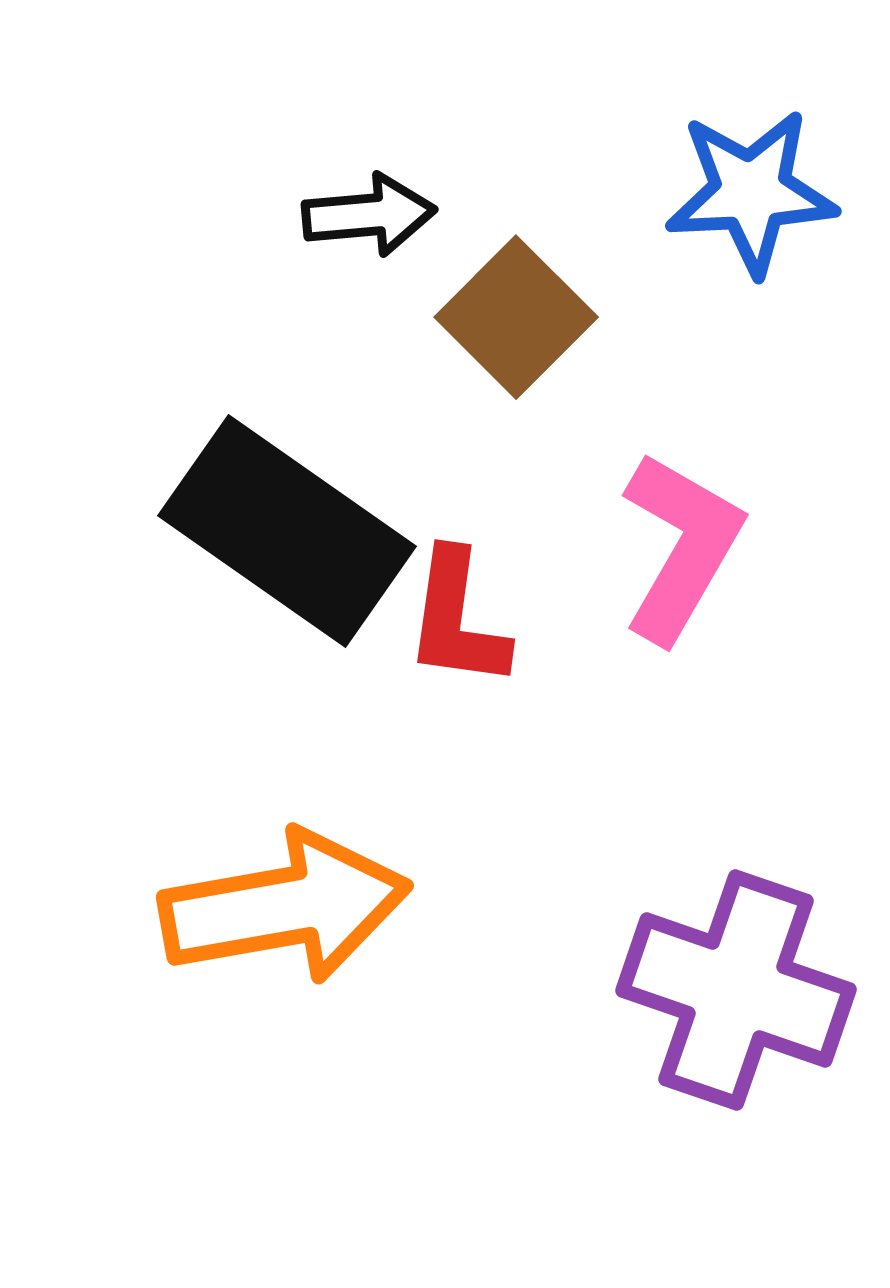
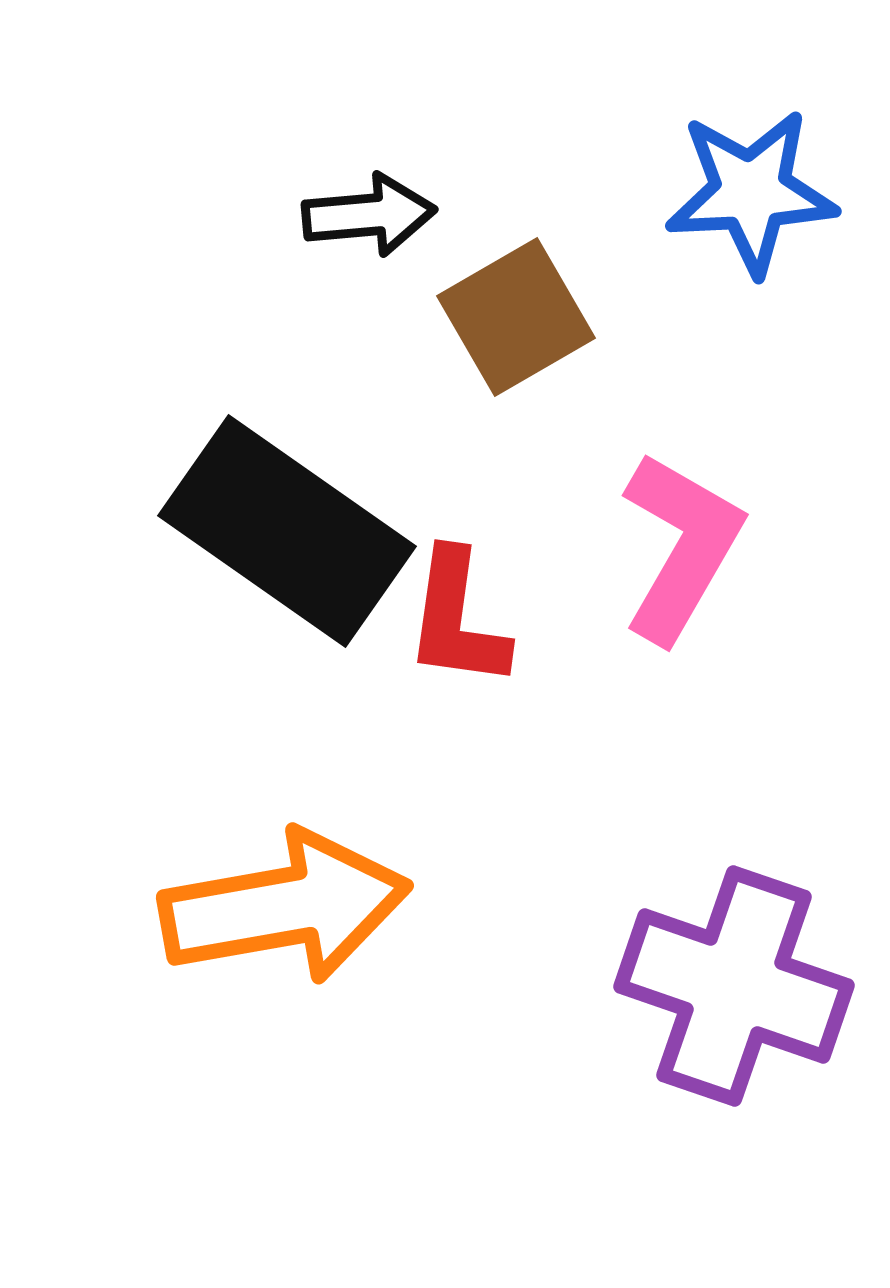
brown square: rotated 15 degrees clockwise
purple cross: moved 2 px left, 4 px up
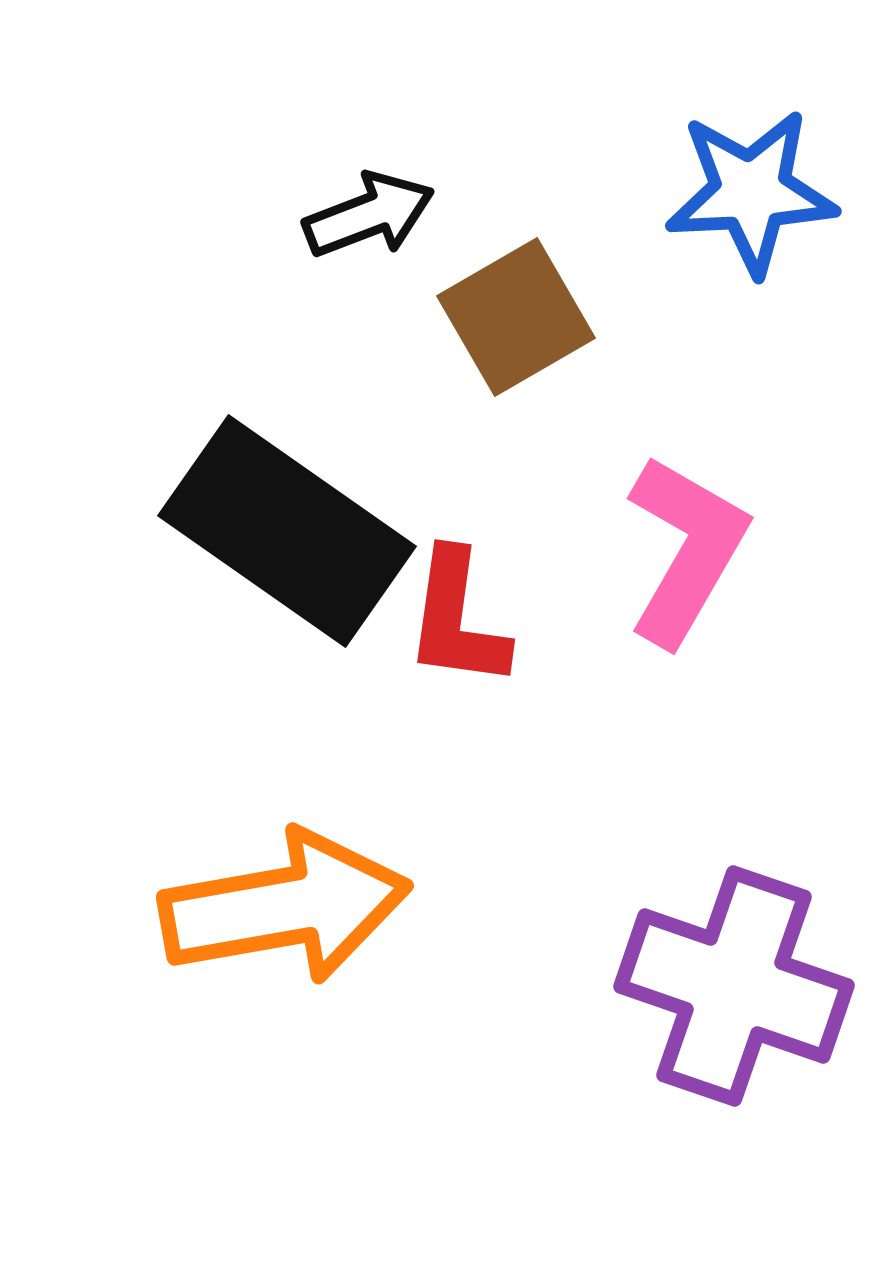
black arrow: rotated 16 degrees counterclockwise
pink L-shape: moved 5 px right, 3 px down
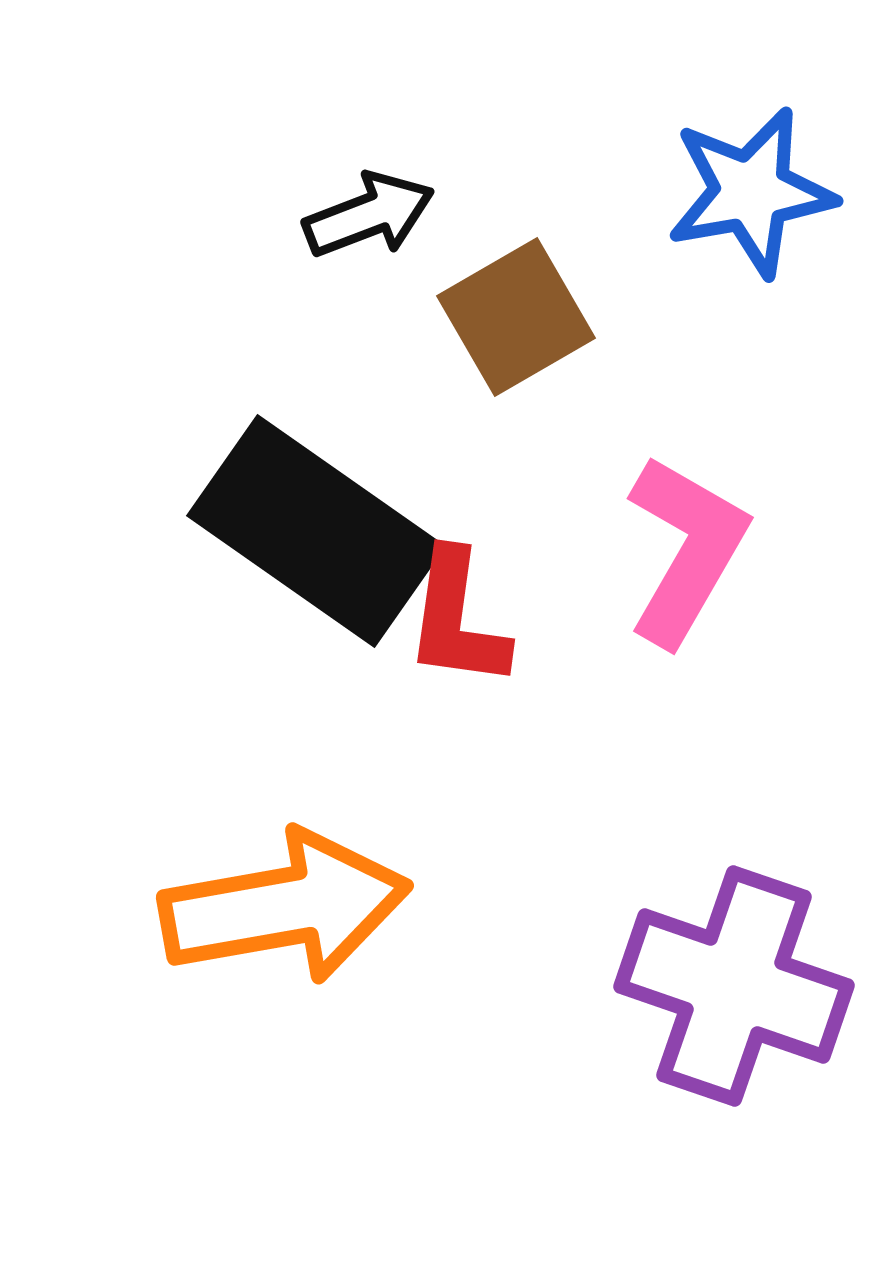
blue star: rotated 7 degrees counterclockwise
black rectangle: moved 29 px right
